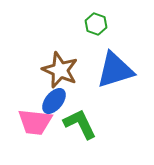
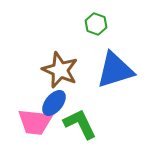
blue ellipse: moved 2 px down
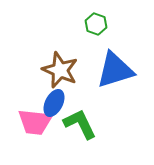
blue ellipse: rotated 12 degrees counterclockwise
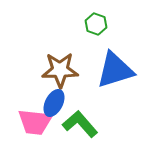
brown star: rotated 24 degrees counterclockwise
green L-shape: rotated 15 degrees counterclockwise
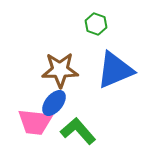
blue triangle: rotated 6 degrees counterclockwise
blue ellipse: rotated 12 degrees clockwise
green L-shape: moved 2 px left, 7 px down
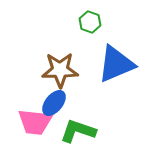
green hexagon: moved 6 px left, 2 px up
blue triangle: moved 1 px right, 6 px up
green L-shape: rotated 30 degrees counterclockwise
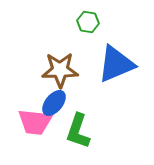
green hexagon: moved 2 px left; rotated 10 degrees counterclockwise
green L-shape: rotated 90 degrees counterclockwise
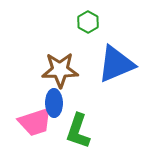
green hexagon: rotated 20 degrees clockwise
blue ellipse: rotated 40 degrees counterclockwise
pink trapezoid: rotated 24 degrees counterclockwise
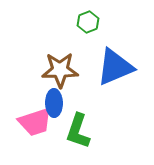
green hexagon: rotated 10 degrees clockwise
blue triangle: moved 1 px left, 3 px down
